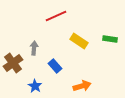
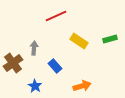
green rectangle: rotated 24 degrees counterclockwise
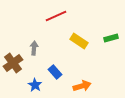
green rectangle: moved 1 px right, 1 px up
blue rectangle: moved 6 px down
blue star: moved 1 px up
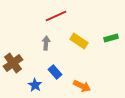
gray arrow: moved 12 px right, 5 px up
orange arrow: rotated 42 degrees clockwise
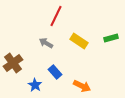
red line: rotated 40 degrees counterclockwise
gray arrow: rotated 64 degrees counterclockwise
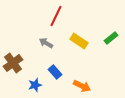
green rectangle: rotated 24 degrees counterclockwise
blue star: rotated 24 degrees clockwise
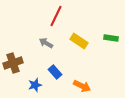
green rectangle: rotated 48 degrees clockwise
brown cross: rotated 18 degrees clockwise
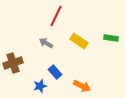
blue star: moved 5 px right, 1 px down
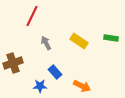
red line: moved 24 px left
gray arrow: rotated 32 degrees clockwise
blue star: rotated 16 degrees clockwise
